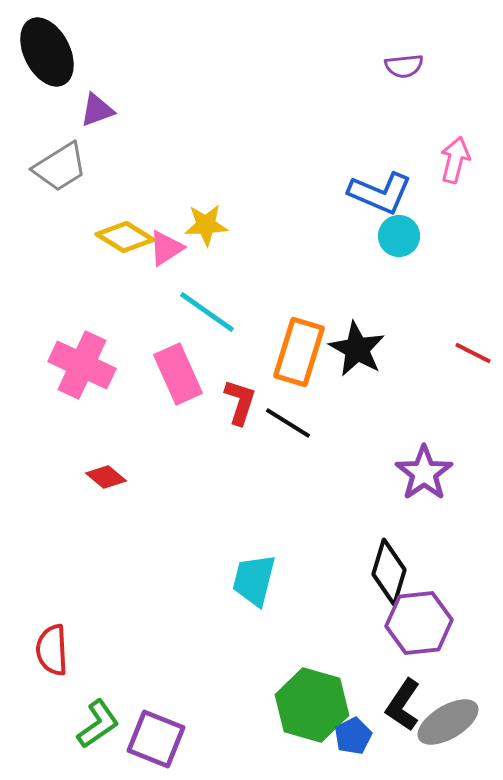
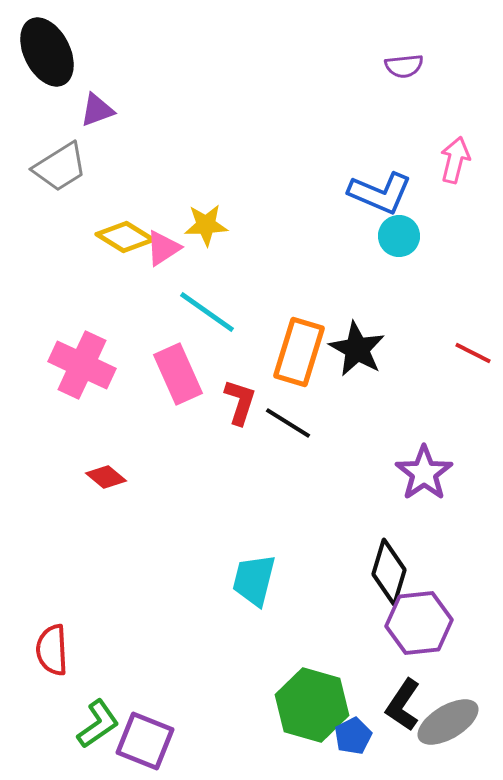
pink triangle: moved 3 px left
purple square: moved 11 px left, 2 px down
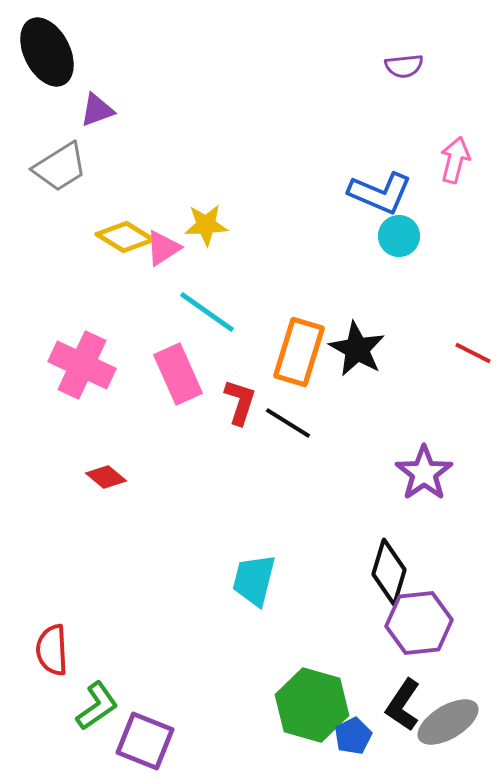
green L-shape: moved 1 px left, 18 px up
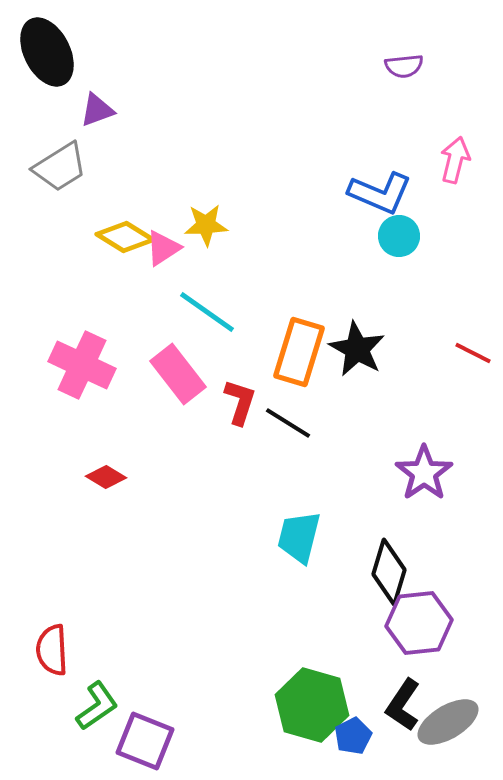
pink rectangle: rotated 14 degrees counterclockwise
red diamond: rotated 9 degrees counterclockwise
cyan trapezoid: moved 45 px right, 43 px up
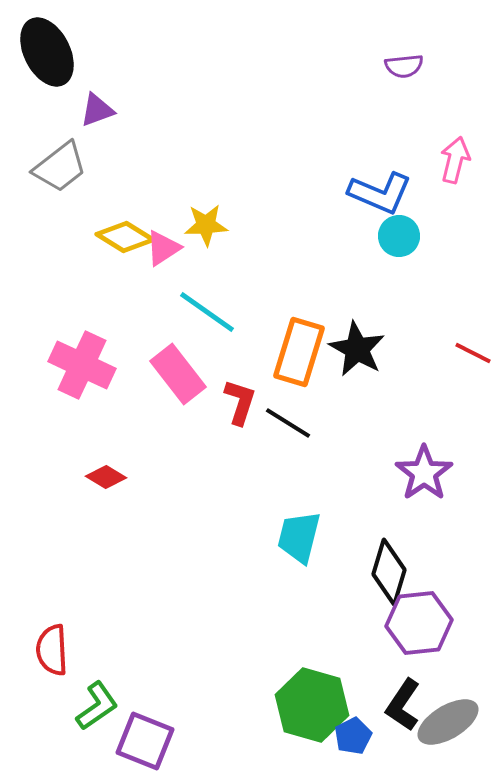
gray trapezoid: rotated 6 degrees counterclockwise
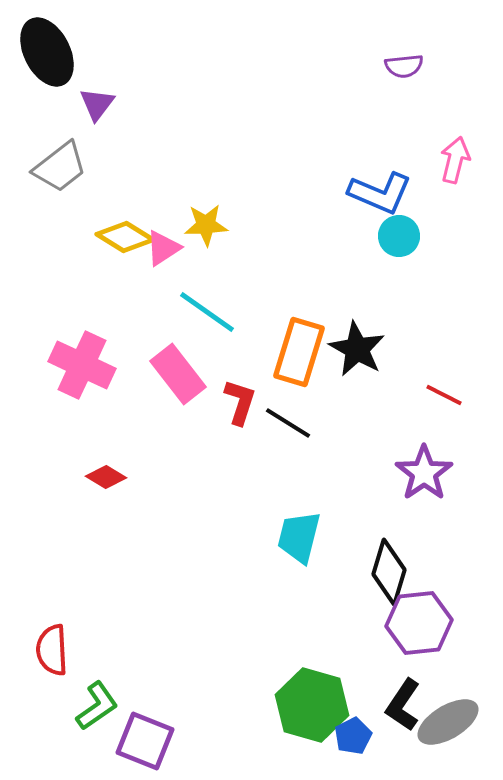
purple triangle: moved 6 px up; rotated 33 degrees counterclockwise
red line: moved 29 px left, 42 px down
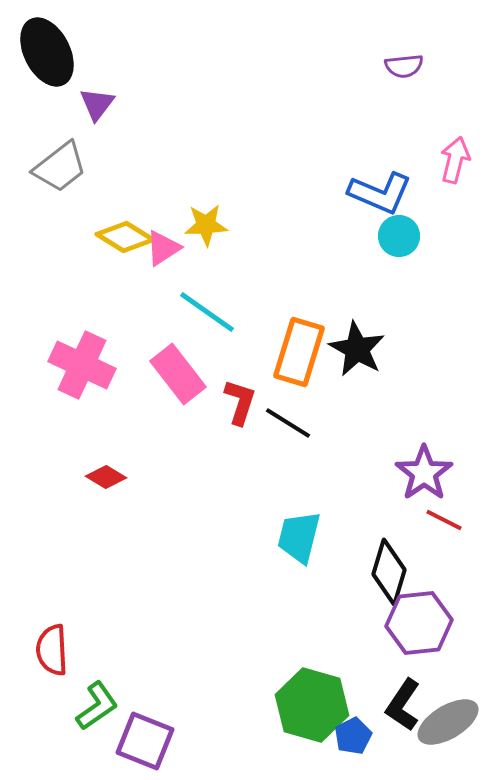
red line: moved 125 px down
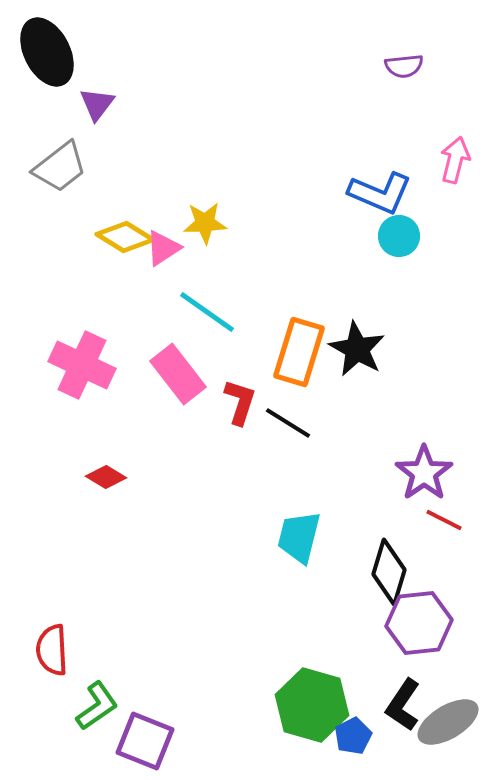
yellow star: moved 1 px left, 2 px up
